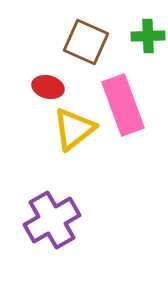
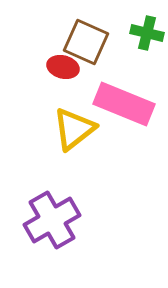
green cross: moved 1 px left, 3 px up; rotated 16 degrees clockwise
red ellipse: moved 15 px right, 20 px up
pink rectangle: moved 1 px right, 1 px up; rotated 48 degrees counterclockwise
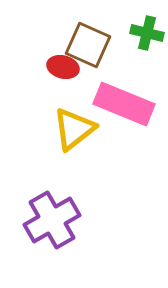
brown square: moved 2 px right, 3 px down
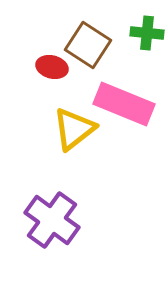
green cross: rotated 8 degrees counterclockwise
brown square: rotated 9 degrees clockwise
red ellipse: moved 11 px left
purple cross: rotated 24 degrees counterclockwise
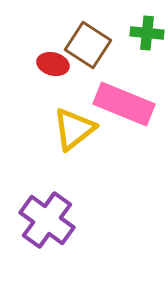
red ellipse: moved 1 px right, 3 px up
purple cross: moved 5 px left
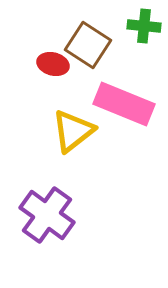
green cross: moved 3 px left, 7 px up
yellow triangle: moved 1 px left, 2 px down
purple cross: moved 5 px up
